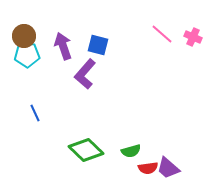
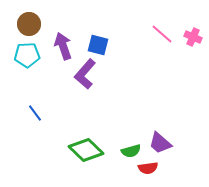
brown circle: moved 5 px right, 12 px up
blue line: rotated 12 degrees counterclockwise
purple trapezoid: moved 8 px left, 25 px up
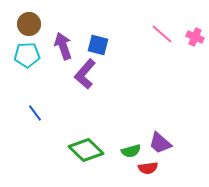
pink cross: moved 2 px right
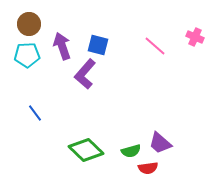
pink line: moved 7 px left, 12 px down
purple arrow: moved 1 px left
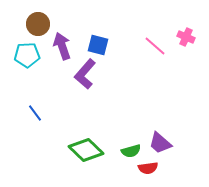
brown circle: moved 9 px right
pink cross: moved 9 px left
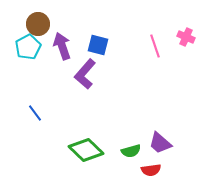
pink line: rotated 30 degrees clockwise
cyan pentagon: moved 1 px right, 8 px up; rotated 25 degrees counterclockwise
red semicircle: moved 3 px right, 2 px down
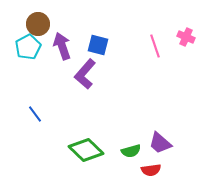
blue line: moved 1 px down
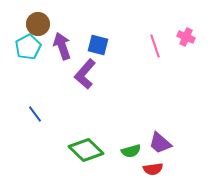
red semicircle: moved 2 px right, 1 px up
